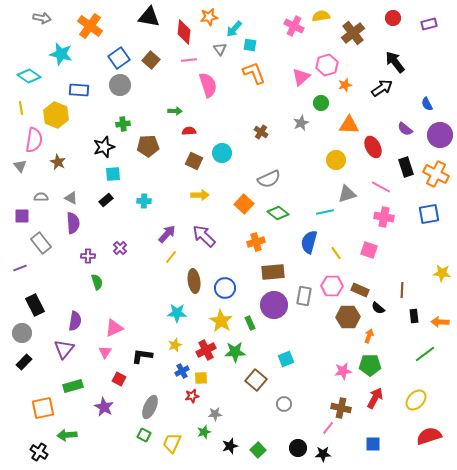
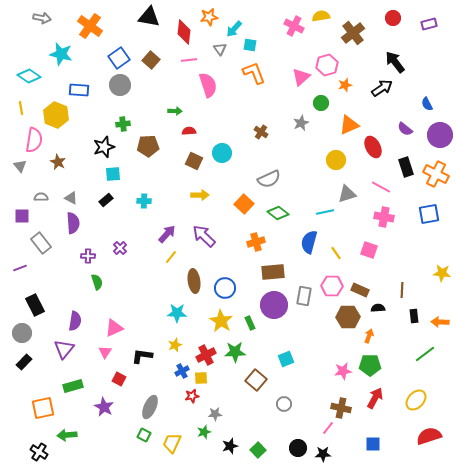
orange triangle at (349, 125): rotated 25 degrees counterclockwise
black semicircle at (378, 308): rotated 136 degrees clockwise
red cross at (206, 350): moved 5 px down
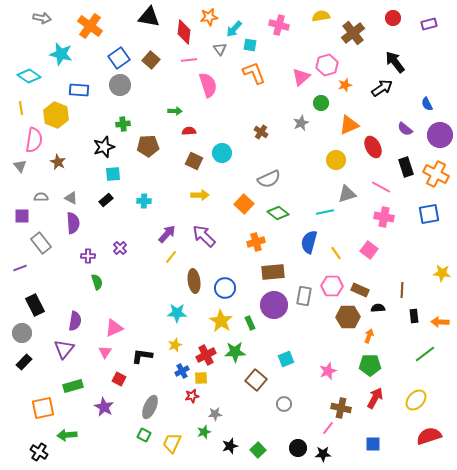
pink cross at (294, 26): moved 15 px left, 1 px up; rotated 12 degrees counterclockwise
pink square at (369, 250): rotated 18 degrees clockwise
pink star at (343, 371): moved 15 px left; rotated 12 degrees counterclockwise
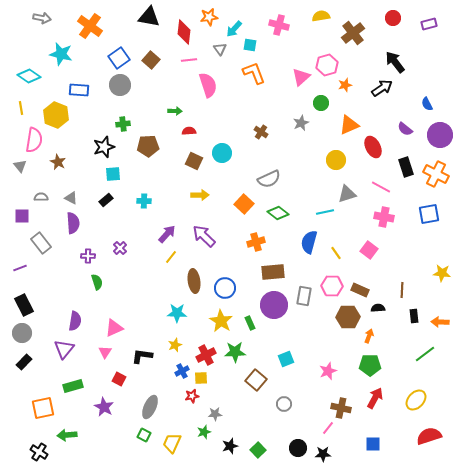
black rectangle at (35, 305): moved 11 px left
